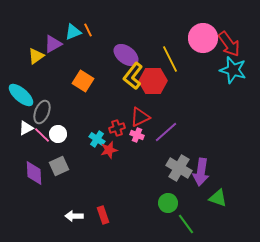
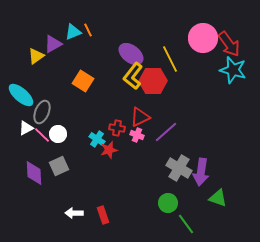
purple ellipse: moved 5 px right, 1 px up
red cross: rotated 28 degrees clockwise
white arrow: moved 3 px up
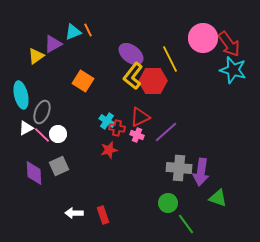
cyan ellipse: rotated 36 degrees clockwise
cyan cross: moved 10 px right, 18 px up
gray cross: rotated 25 degrees counterclockwise
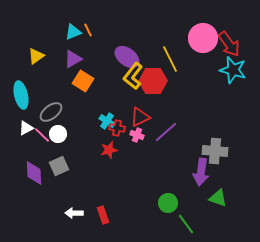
purple triangle: moved 20 px right, 15 px down
purple ellipse: moved 4 px left, 3 px down
gray ellipse: moved 9 px right; rotated 30 degrees clockwise
gray cross: moved 36 px right, 17 px up
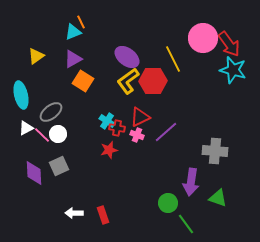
orange line: moved 7 px left, 8 px up
yellow line: moved 3 px right
yellow L-shape: moved 5 px left, 5 px down; rotated 16 degrees clockwise
purple arrow: moved 10 px left, 10 px down
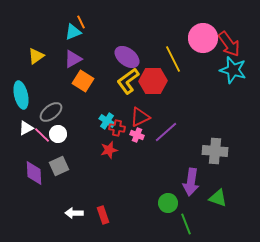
green line: rotated 15 degrees clockwise
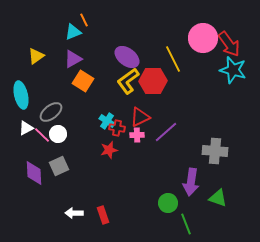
orange line: moved 3 px right, 2 px up
pink cross: rotated 24 degrees counterclockwise
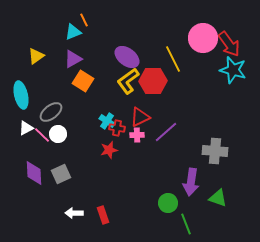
gray square: moved 2 px right, 8 px down
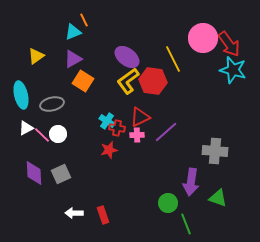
red hexagon: rotated 8 degrees clockwise
gray ellipse: moved 1 px right, 8 px up; rotated 25 degrees clockwise
